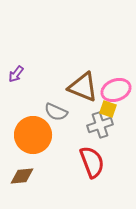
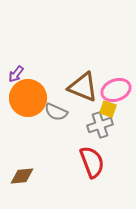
orange circle: moved 5 px left, 37 px up
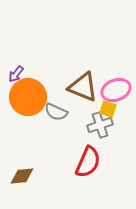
orange circle: moved 1 px up
red semicircle: moved 4 px left; rotated 44 degrees clockwise
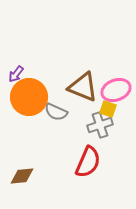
orange circle: moved 1 px right
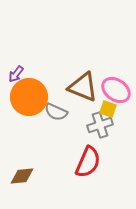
pink ellipse: rotated 56 degrees clockwise
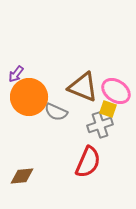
pink ellipse: moved 1 px down
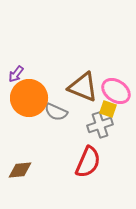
orange circle: moved 1 px down
brown diamond: moved 2 px left, 6 px up
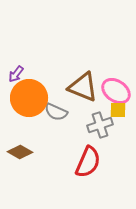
yellow square: moved 10 px right, 1 px down; rotated 18 degrees counterclockwise
brown diamond: moved 18 px up; rotated 35 degrees clockwise
